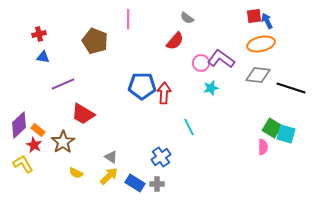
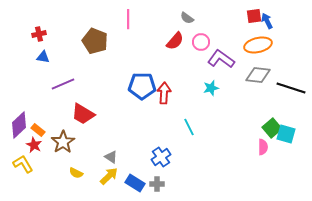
orange ellipse: moved 3 px left, 1 px down
pink circle: moved 21 px up
green square: rotated 18 degrees clockwise
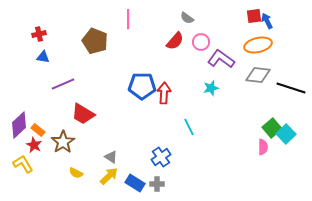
cyan square: rotated 30 degrees clockwise
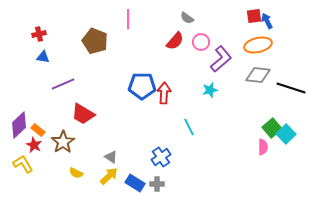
purple L-shape: rotated 104 degrees clockwise
cyan star: moved 1 px left, 2 px down
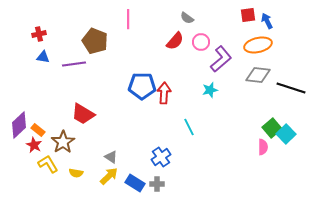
red square: moved 6 px left, 1 px up
purple line: moved 11 px right, 20 px up; rotated 15 degrees clockwise
yellow L-shape: moved 25 px right
yellow semicircle: rotated 16 degrees counterclockwise
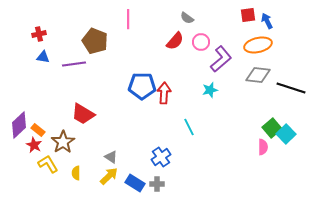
yellow semicircle: rotated 80 degrees clockwise
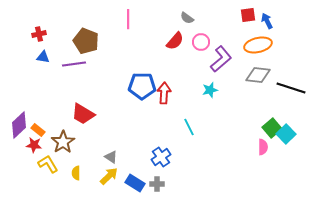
brown pentagon: moved 9 px left
red star: rotated 21 degrees counterclockwise
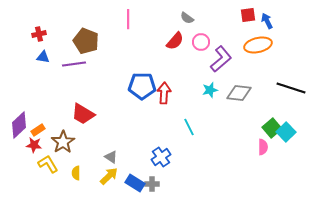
gray diamond: moved 19 px left, 18 px down
orange rectangle: rotated 72 degrees counterclockwise
cyan square: moved 2 px up
gray cross: moved 5 px left
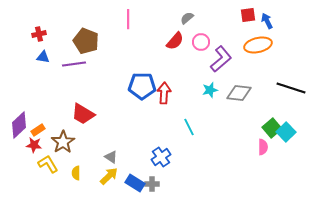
gray semicircle: rotated 104 degrees clockwise
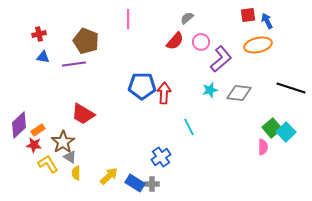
gray triangle: moved 41 px left
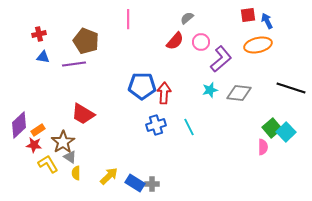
blue cross: moved 5 px left, 32 px up; rotated 18 degrees clockwise
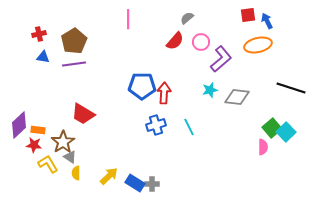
brown pentagon: moved 12 px left; rotated 20 degrees clockwise
gray diamond: moved 2 px left, 4 px down
orange rectangle: rotated 40 degrees clockwise
